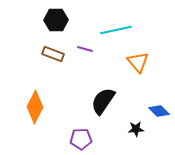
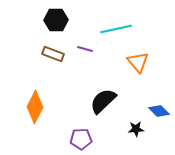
cyan line: moved 1 px up
black semicircle: rotated 12 degrees clockwise
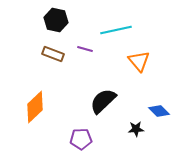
black hexagon: rotated 15 degrees clockwise
cyan line: moved 1 px down
orange triangle: moved 1 px right, 1 px up
orange diamond: rotated 20 degrees clockwise
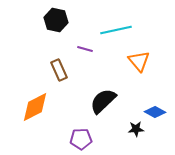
brown rectangle: moved 6 px right, 16 px down; rotated 45 degrees clockwise
orange diamond: rotated 16 degrees clockwise
blue diamond: moved 4 px left, 1 px down; rotated 15 degrees counterclockwise
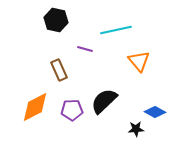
black semicircle: moved 1 px right
purple pentagon: moved 9 px left, 29 px up
